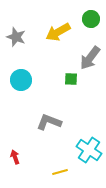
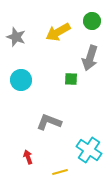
green circle: moved 1 px right, 2 px down
gray arrow: rotated 20 degrees counterclockwise
red arrow: moved 13 px right
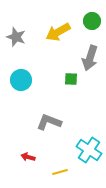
red arrow: rotated 56 degrees counterclockwise
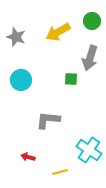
gray L-shape: moved 1 px left, 2 px up; rotated 15 degrees counterclockwise
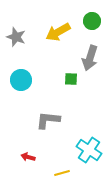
yellow line: moved 2 px right, 1 px down
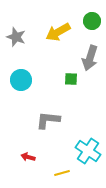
cyan cross: moved 1 px left, 1 px down
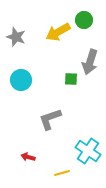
green circle: moved 8 px left, 1 px up
gray arrow: moved 4 px down
gray L-shape: moved 2 px right, 1 px up; rotated 25 degrees counterclockwise
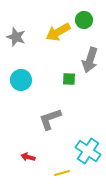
gray arrow: moved 2 px up
green square: moved 2 px left
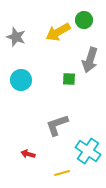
gray L-shape: moved 7 px right, 6 px down
red arrow: moved 3 px up
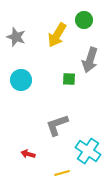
yellow arrow: moved 1 px left, 3 px down; rotated 30 degrees counterclockwise
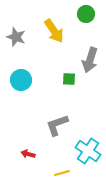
green circle: moved 2 px right, 6 px up
yellow arrow: moved 3 px left, 4 px up; rotated 65 degrees counterclockwise
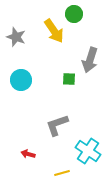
green circle: moved 12 px left
